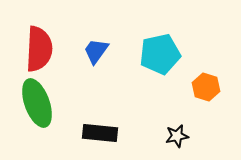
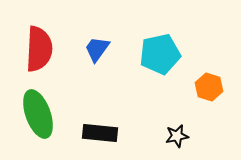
blue trapezoid: moved 1 px right, 2 px up
orange hexagon: moved 3 px right
green ellipse: moved 1 px right, 11 px down
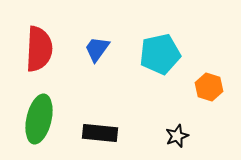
green ellipse: moved 1 px right, 5 px down; rotated 33 degrees clockwise
black star: rotated 10 degrees counterclockwise
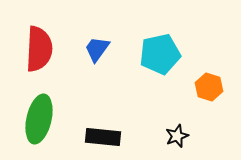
black rectangle: moved 3 px right, 4 px down
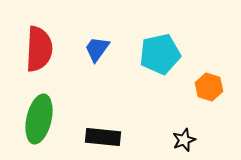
black star: moved 7 px right, 4 px down
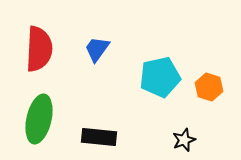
cyan pentagon: moved 23 px down
black rectangle: moved 4 px left
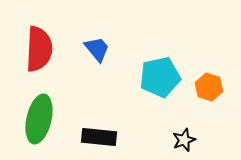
blue trapezoid: rotated 104 degrees clockwise
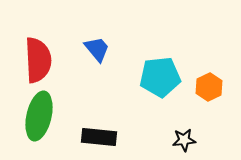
red semicircle: moved 1 px left, 11 px down; rotated 6 degrees counterclockwise
cyan pentagon: rotated 6 degrees clockwise
orange hexagon: rotated 16 degrees clockwise
green ellipse: moved 3 px up
black star: rotated 15 degrees clockwise
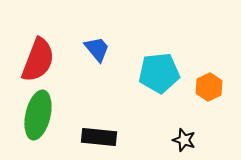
red semicircle: rotated 24 degrees clockwise
cyan pentagon: moved 1 px left, 4 px up
green ellipse: moved 1 px left, 1 px up
black star: rotated 25 degrees clockwise
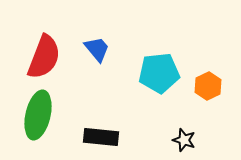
red semicircle: moved 6 px right, 3 px up
orange hexagon: moved 1 px left, 1 px up
black rectangle: moved 2 px right
